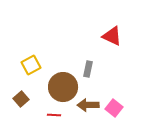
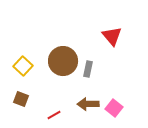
red triangle: rotated 25 degrees clockwise
yellow square: moved 8 px left, 1 px down; rotated 18 degrees counterclockwise
brown circle: moved 26 px up
brown square: rotated 28 degrees counterclockwise
brown arrow: moved 1 px up
red line: rotated 32 degrees counterclockwise
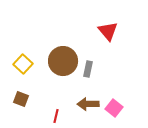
red triangle: moved 4 px left, 5 px up
yellow square: moved 2 px up
red line: moved 2 px right, 1 px down; rotated 48 degrees counterclockwise
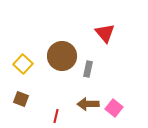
red triangle: moved 3 px left, 2 px down
brown circle: moved 1 px left, 5 px up
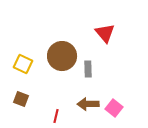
yellow square: rotated 18 degrees counterclockwise
gray rectangle: rotated 14 degrees counterclockwise
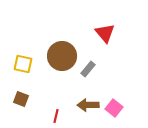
yellow square: rotated 12 degrees counterclockwise
gray rectangle: rotated 42 degrees clockwise
brown arrow: moved 1 px down
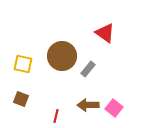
red triangle: rotated 15 degrees counterclockwise
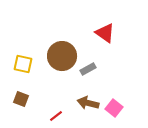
gray rectangle: rotated 21 degrees clockwise
brown arrow: moved 2 px up; rotated 15 degrees clockwise
red line: rotated 40 degrees clockwise
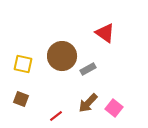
brown arrow: rotated 60 degrees counterclockwise
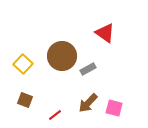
yellow square: rotated 30 degrees clockwise
brown square: moved 4 px right, 1 px down
pink square: rotated 24 degrees counterclockwise
red line: moved 1 px left, 1 px up
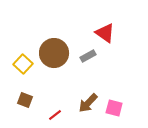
brown circle: moved 8 px left, 3 px up
gray rectangle: moved 13 px up
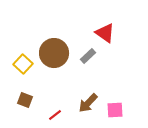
gray rectangle: rotated 14 degrees counterclockwise
pink square: moved 1 px right, 2 px down; rotated 18 degrees counterclockwise
